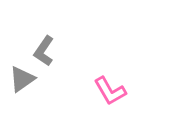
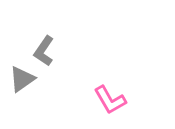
pink L-shape: moved 9 px down
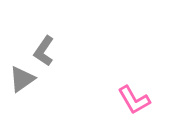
pink L-shape: moved 24 px right
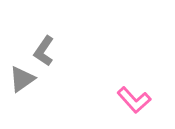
pink L-shape: rotated 12 degrees counterclockwise
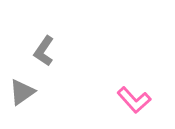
gray triangle: moved 13 px down
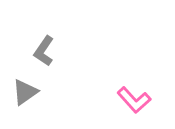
gray triangle: moved 3 px right
